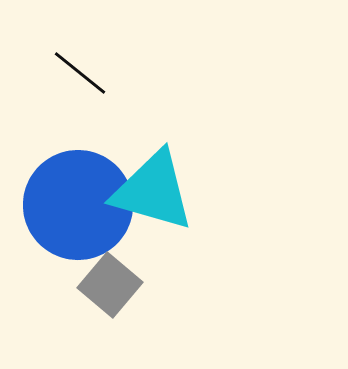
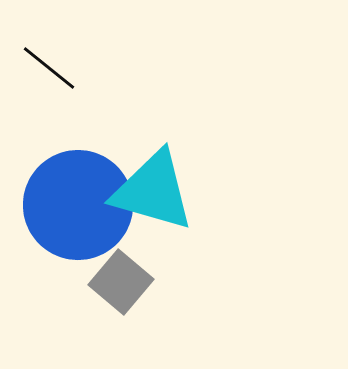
black line: moved 31 px left, 5 px up
gray square: moved 11 px right, 3 px up
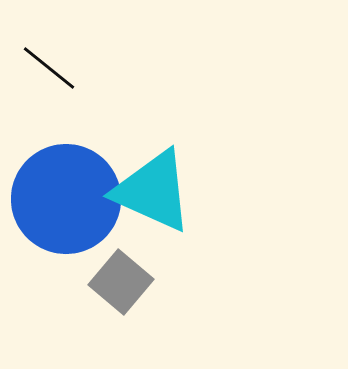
cyan triangle: rotated 8 degrees clockwise
blue circle: moved 12 px left, 6 px up
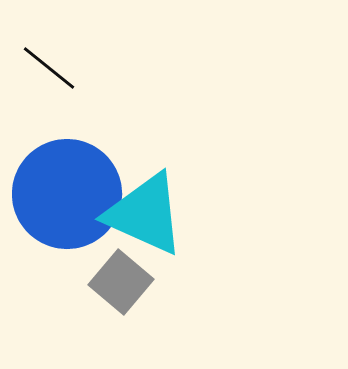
cyan triangle: moved 8 px left, 23 px down
blue circle: moved 1 px right, 5 px up
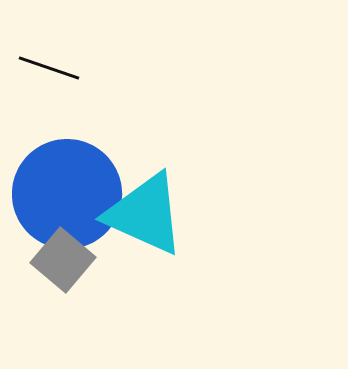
black line: rotated 20 degrees counterclockwise
gray square: moved 58 px left, 22 px up
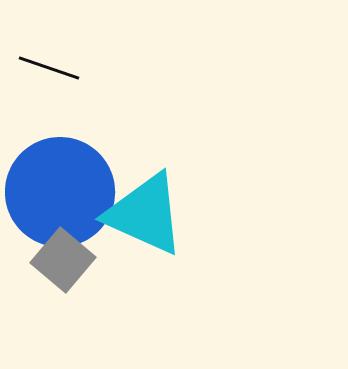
blue circle: moved 7 px left, 2 px up
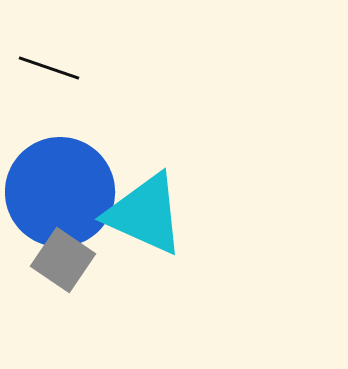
gray square: rotated 6 degrees counterclockwise
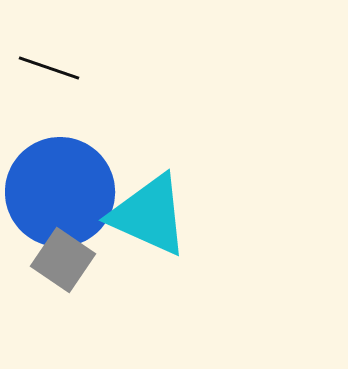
cyan triangle: moved 4 px right, 1 px down
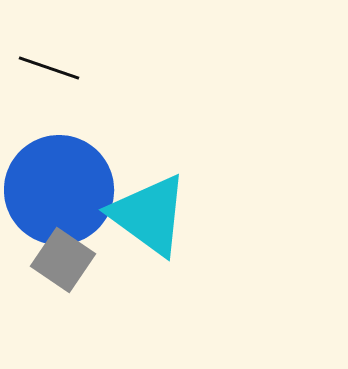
blue circle: moved 1 px left, 2 px up
cyan triangle: rotated 12 degrees clockwise
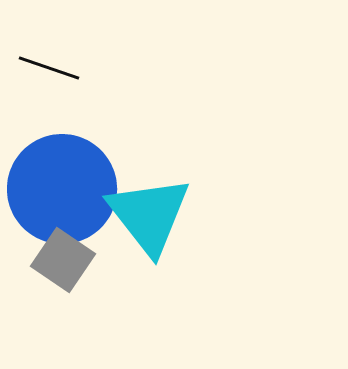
blue circle: moved 3 px right, 1 px up
cyan triangle: rotated 16 degrees clockwise
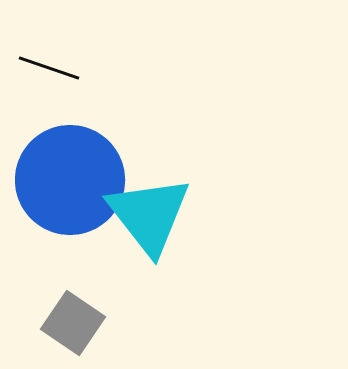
blue circle: moved 8 px right, 9 px up
gray square: moved 10 px right, 63 px down
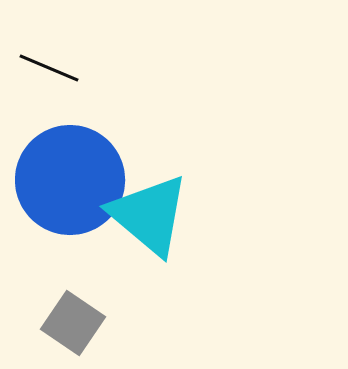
black line: rotated 4 degrees clockwise
cyan triangle: rotated 12 degrees counterclockwise
